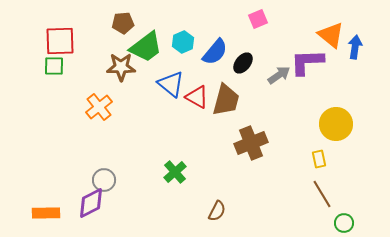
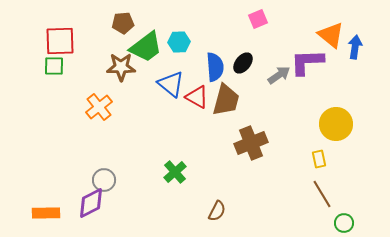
cyan hexagon: moved 4 px left; rotated 20 degrees clockwise
blue semicircle: moved 15 px down; rotated 44 degrees counterclockwise
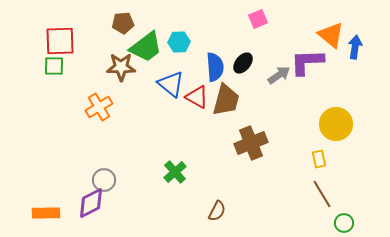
orange cross: rotated 8 degrees clockwise
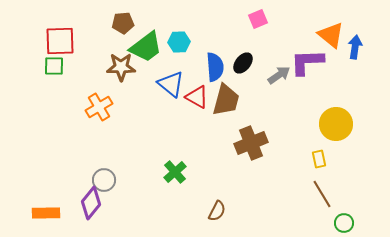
purple diamond: rotated 24 degrees counterclockwise
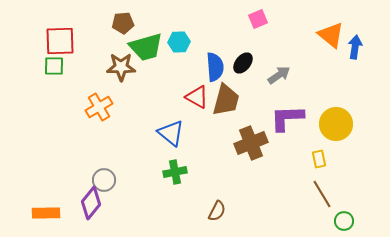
green trapezoid: rotated 21 degrees clockwise
purple L-shape: moved 20 px left, 56 px down
blue triangle: moved 49 px down
green cross: rotated 30 degrees clockwise
green circle: moved 2 px up
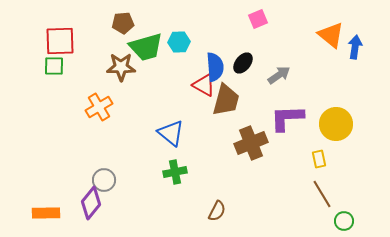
red triangle: moved 7 px right, 12 px up
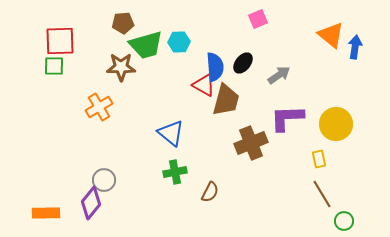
green trapezoid: moved 2 px up
brown semicircle: moved 7 px left, 19 px up
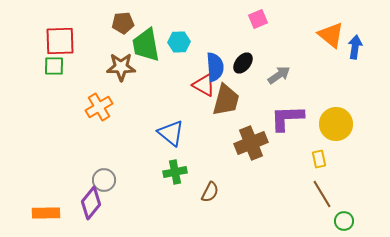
green trapezoid: rotated 96 degrees clockwise
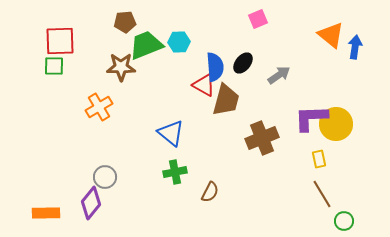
brown pentagon: moved 2 px right, 1 px up
green trapezoid: rotated 78 degrees clockwise
purple L-shape: moved 24 px right
brown cross: moved 11 px right, 5 px up
gray circle: moved 1 px right, 3 px up
